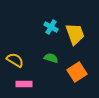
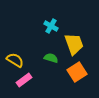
cyan cross: moved 1 px up
yellow trapezoid: moved 1 px left, 10 px down
pink rectangle: moved 4 px up; rotated 35 degrees counterclockwise
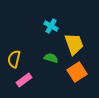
yellow semicircle: moved 1 px left, 1 px up; rotated 108 degrees counterclockwise
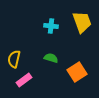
cyan cross: rotated 24 degrees counterclockwise
yellow trapezoid: moved 8 px right, 22 px up
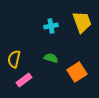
cyan cross: rotated 16 degrees counterclockwise
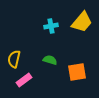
yellow trapezoid: rotated 60 degrees clockwise
green semicircle: moved 1 px left, 2 px down
orange square: rotated 24 degrees clockwise
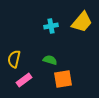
orange square: moved 14 px left, 7 px down
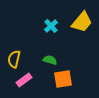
cyan cross: rotated 32 degrees counterclockwise
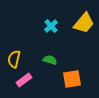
yellow trapezoid: moved 2 px right, 1 px down
orange square: moved 9 px right
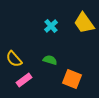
yellow trapezoid: rotated 105 degrees clockwise
yellow semicircle: rotated 54 degrees counterclockwise
orange square: rotated 30 degrees clockwise
